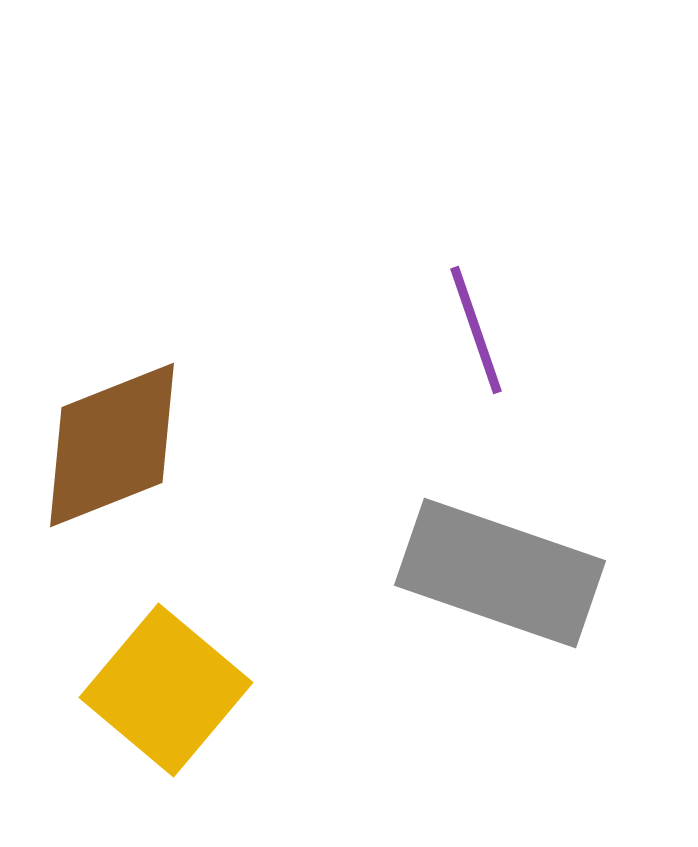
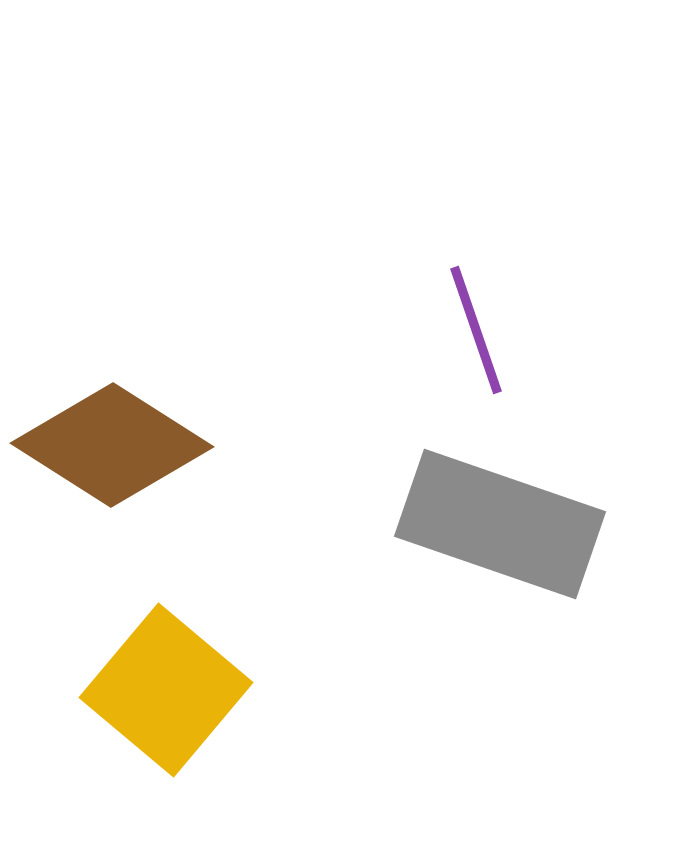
brown diamond: rotated 54 degrees clockwise
gray rectangle: moved 49 px up
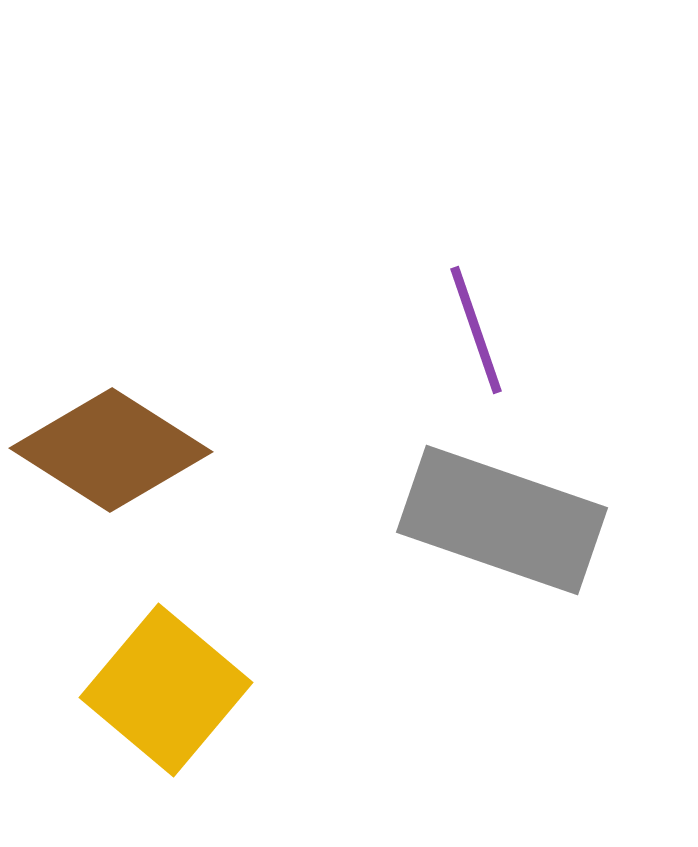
brown diamond: moved 1 px left, 5 px down
gray rectangle: moved 2 px right, 4 px up
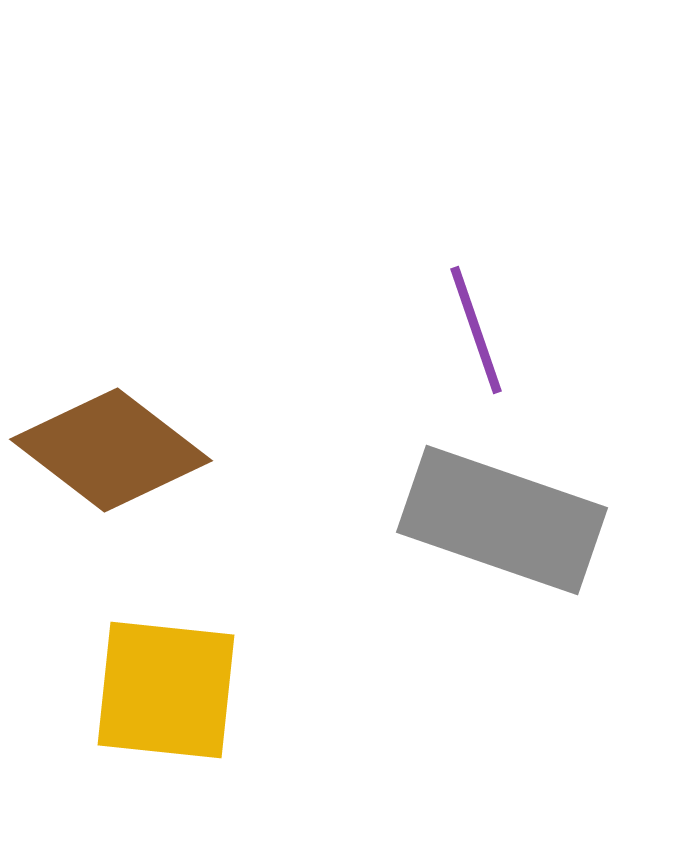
brown diamond: rotated 5 degrees clockwise
yellow square: rotated 34 degrees counterclockwise
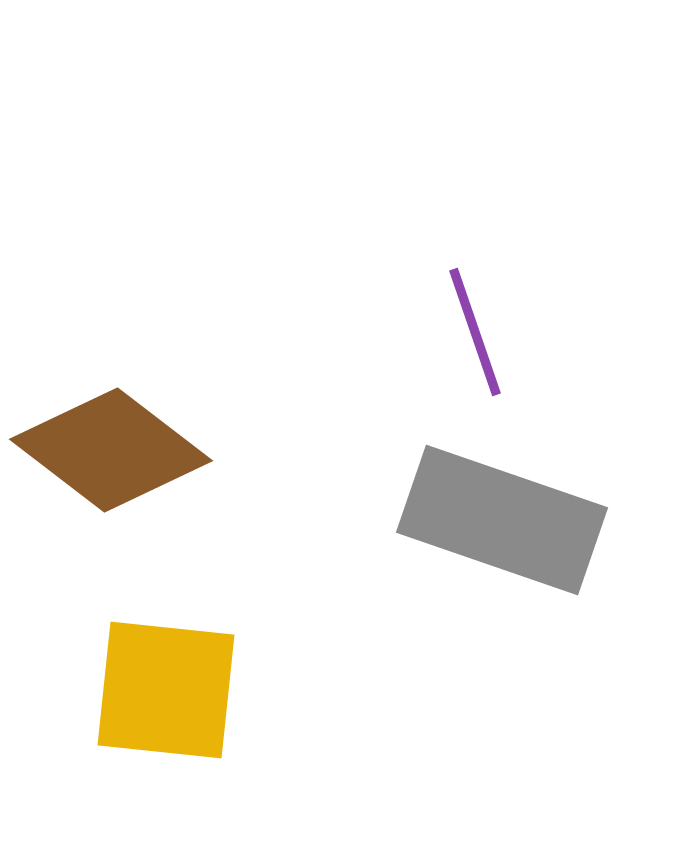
purple line: moved 1 px left, 2 px down
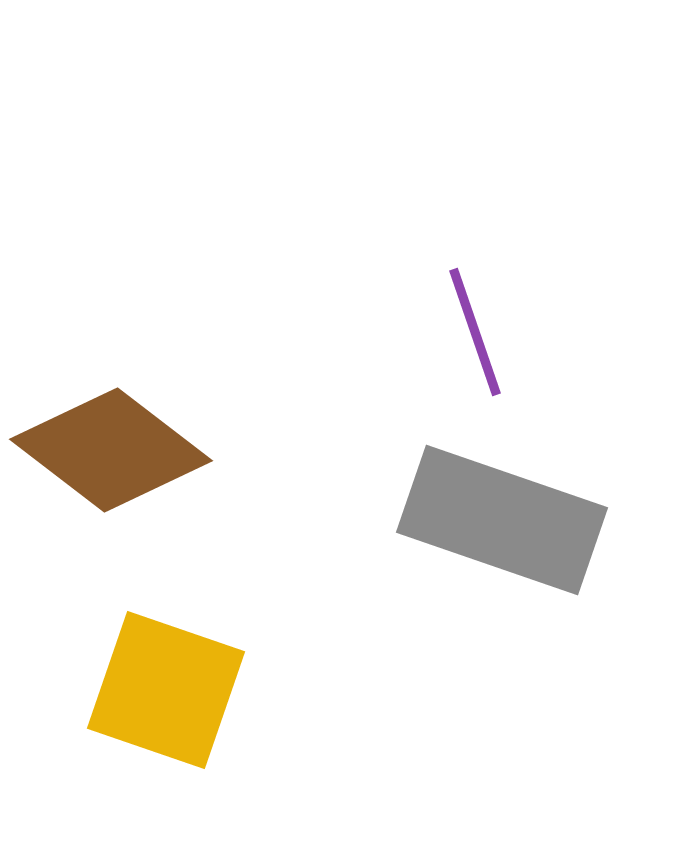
yellow square: rotated 13 degrees clockwise
